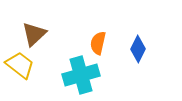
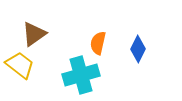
brown triangle: rotated 8 degrees clockwise
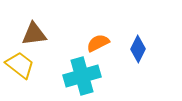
brown triangle: rotated 28 degrees clockwise
orange semicircle: rotated 50 degrees clockwise
cyan cross: moved 1 px right, 1 px down
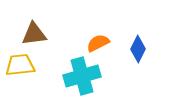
yellow trapezoid: rotated 44 degrees counterclockwise
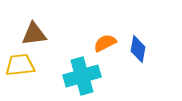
orange semicircle: moved 7 px right
blue diamond: rotated 16 degrees counterclockwise
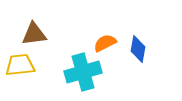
cyan cross: moved 1 px right, 4 px up
